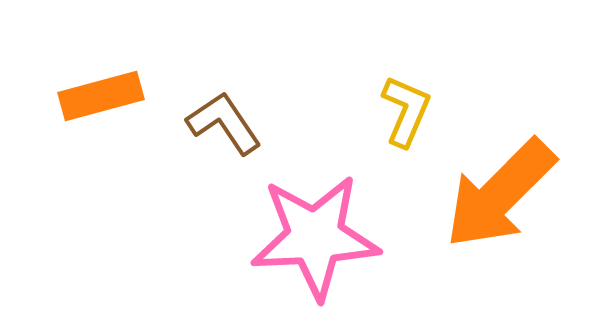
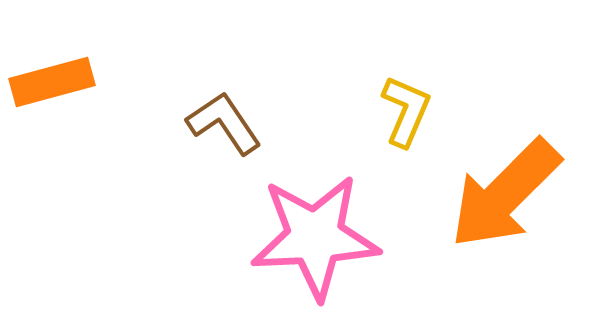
orange rectangle: moved 49 px left, 14 px up
orange arrow: moved 5 px right
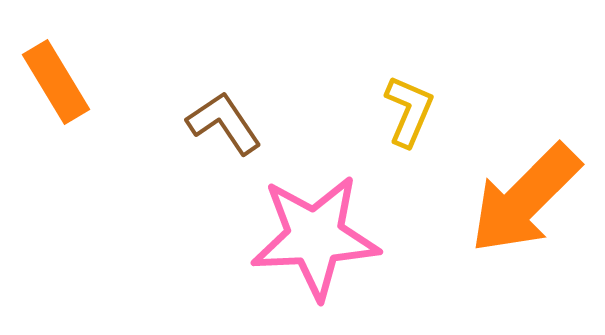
orange rectangle: moved 4 px right; rotated 74 degrees clockwise
yellow L-shape: moved 3 px right
orange arrow: moved 20 px right, 5 px down
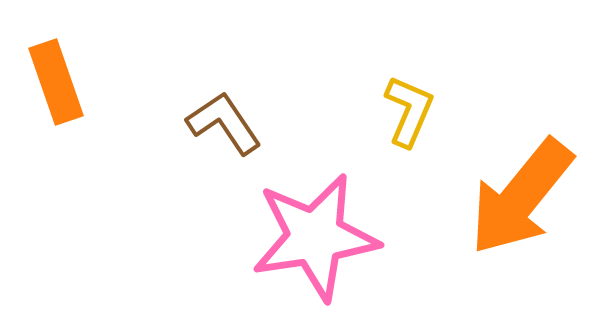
orange rectangle: rotated 12 degrees clockwise
orange arrow: moved 4 px left, 2 px up; rotated 6 degrees counterclockwise
pink star: rotated 6 degrees counterclockwise
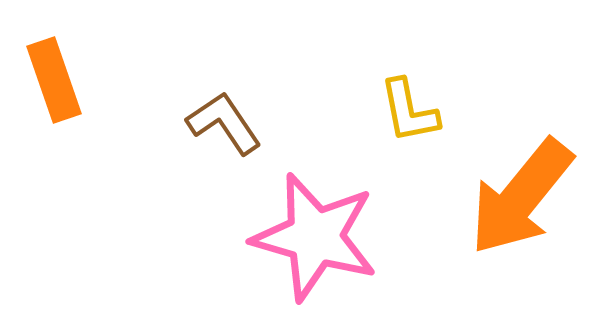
orange rectangle: moved 2 px left, 2 px up
yellow L-shape: rotated 146 degrees clockwise
pink star: rotated 25 degrees clockwise
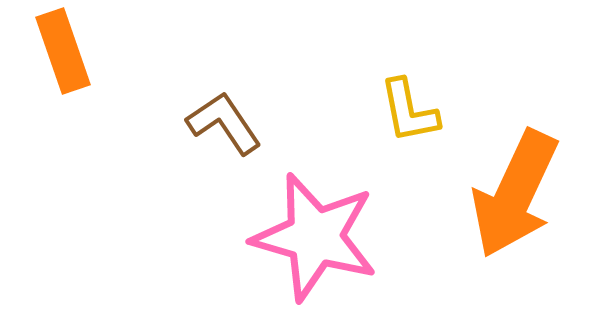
orange rectangle: moved 9 px right, 29 px up
orange arrow: moved 6 px left, 3 px up; rotated 14 degrees counterclockwise
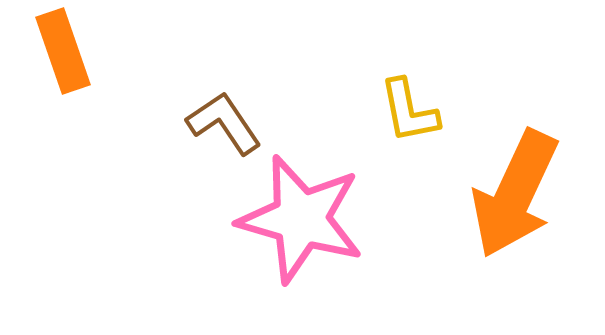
pink star: moved 14 px left, 18 px up
